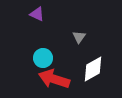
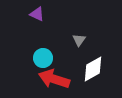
gray triangle: moved 3 px down
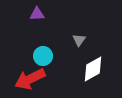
purple triangle: rotated 28 degrees counterclockwise
cyan circle: moved 2 px up
red arrow: moved 24 px left; rotated 44 degrees counterclockwise
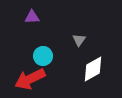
purple triangle: moved 5 px left, 3 px down
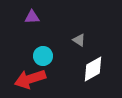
gray triangle: rotated 32 degrees counterclockwise
red arrow: rotated 8 degrees clockwise
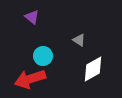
purple triangle: rotated 42 degrees clockwise
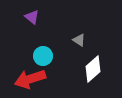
white diamond: rotated 12 degrees counterclockwise
